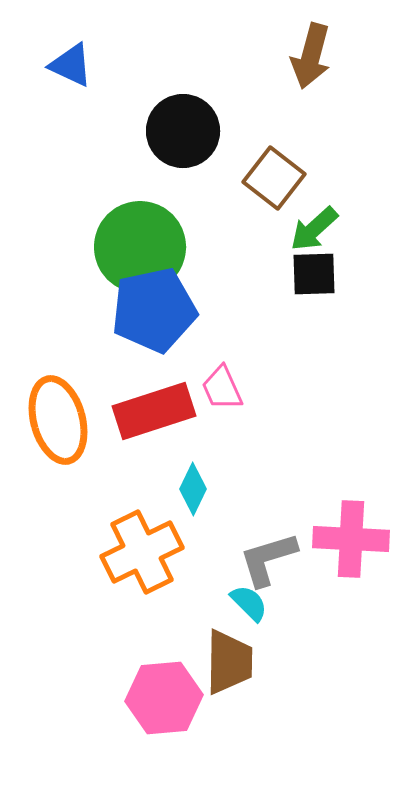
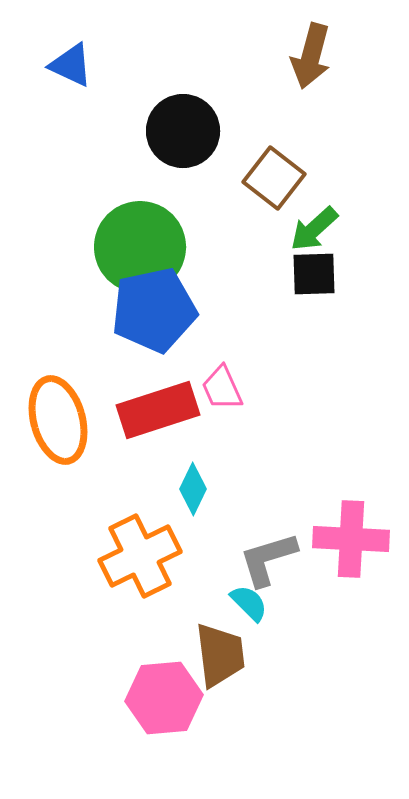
red rectangle: moved 4 px right, 1 px up
orange cross: moved 2 px left, 4 px down
brown trapezoid: moved 9 px left, 7 px up; rotated 8 degrees counterclockwise
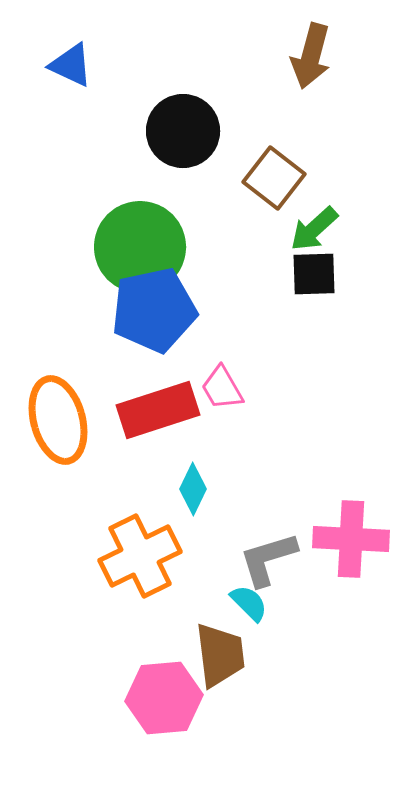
pink trapezoid: rotated 6 degrees counterclockwise
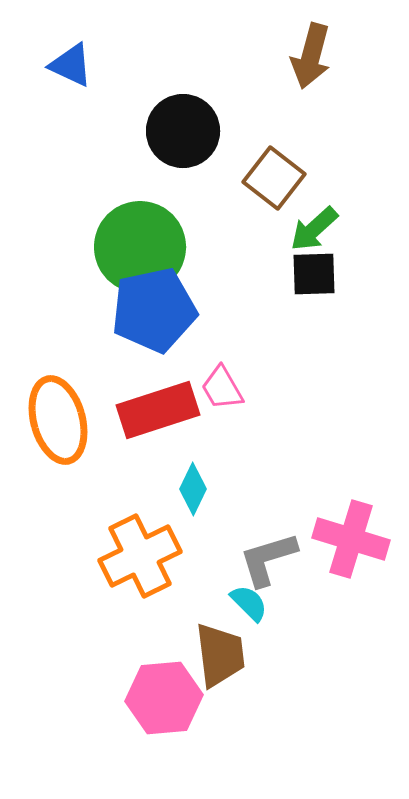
pink cross: rotated 14 degrees clockwise
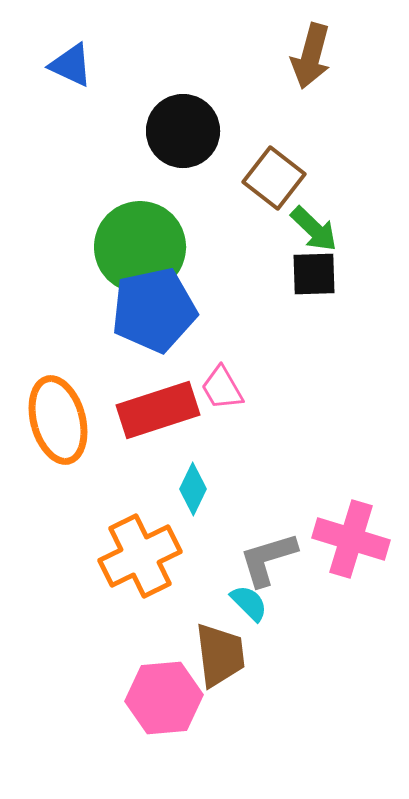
green arrow: rotated 94 degrees counterclockwise
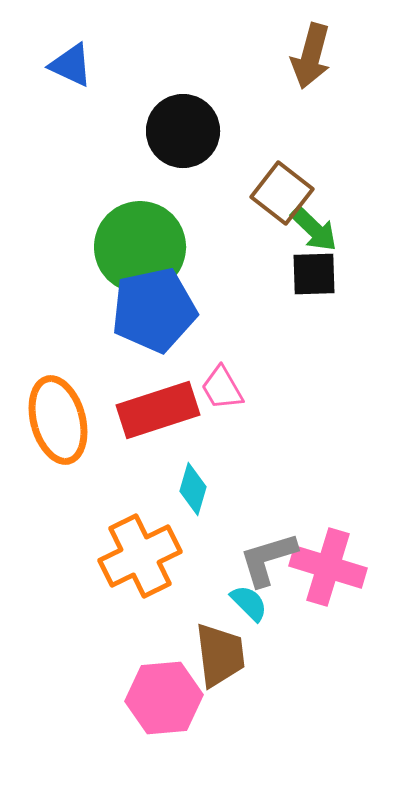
brown square: moved 8 px right, 15 px down
cyan diamond: rotated 9 degrees counterclockwise
pink cross: moved 23 px left, 28 px down
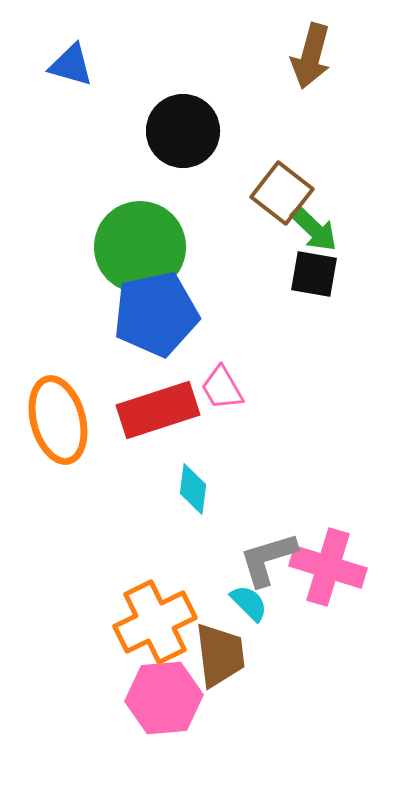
blue triangle: rotated 9 degrees counterclockwise
black square: rotated 12 degrees clockwise
blue pentagon: moved 2 px right, 4 px down
cyan diamond: rotated 9 degrees counterclockwise
orange cross: moved 15 px right, 66 px down
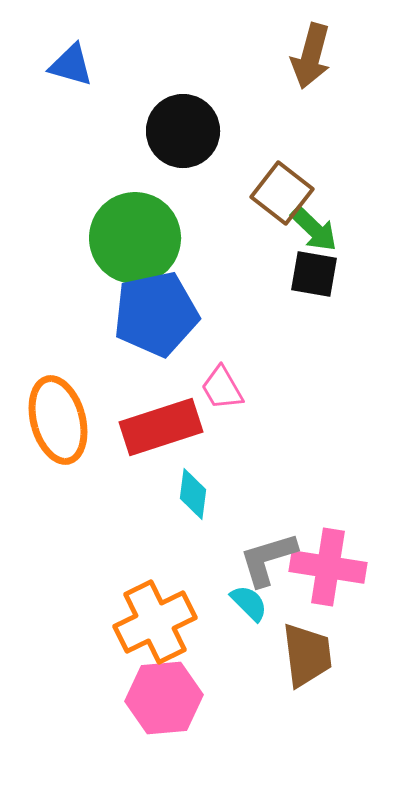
green circle: moved 5 px left, 9 px up
red rectangle: moved 3 px right, 17 px down
cyan diamond: moved 5 px down
pink cross: rotated 8 degrees counterclockwise
brown trapezoid: moved 87 px right
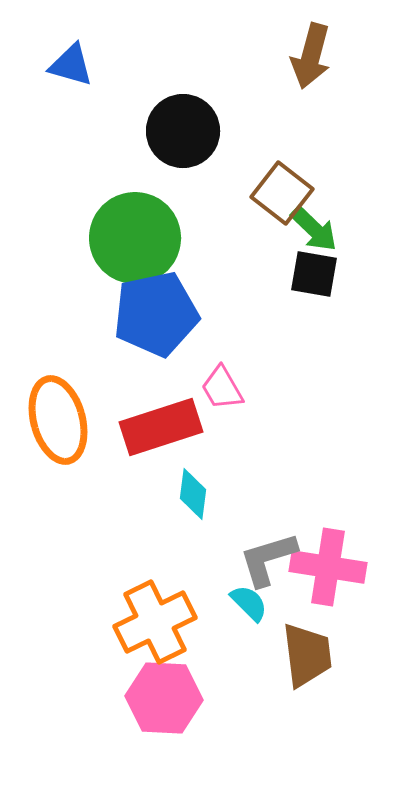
pink hexagon: rotated 8 degrees clockwise
